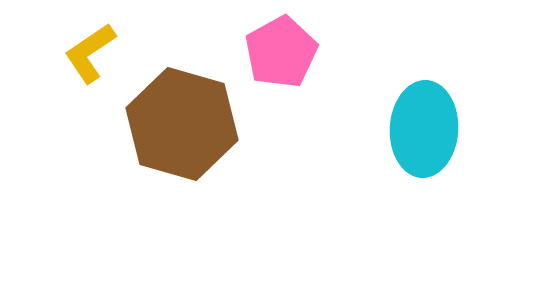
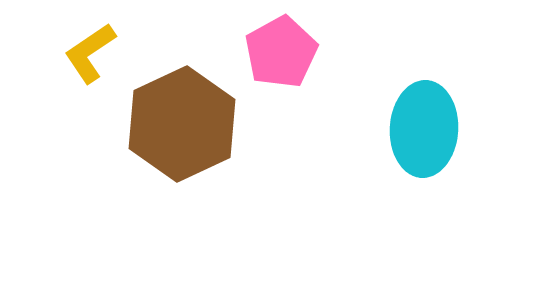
brown hexagon: rotated 19 degrees clockwise
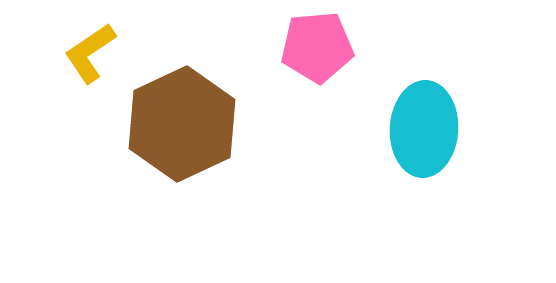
pink pentagon: moved 36 px right, 5 px up; rotated 24 degrees clockwise
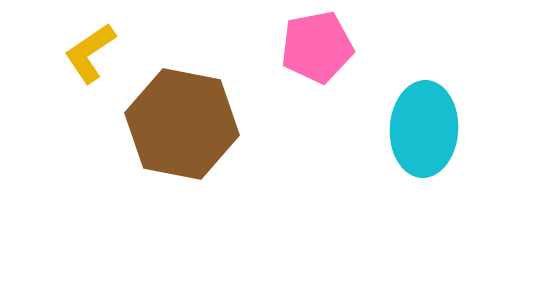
pink pentagon: rotated 6 degrees counterclockwise
brown hexagon: rotated 24 degrees counterclockwise
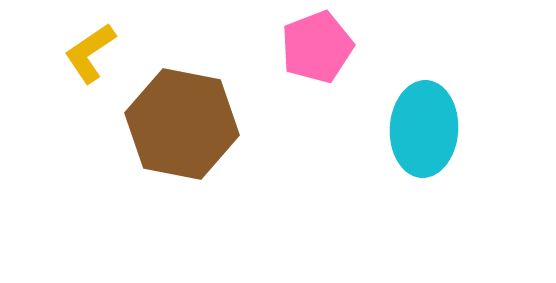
pink pentagon: rotated 10 degrees counterclockwise
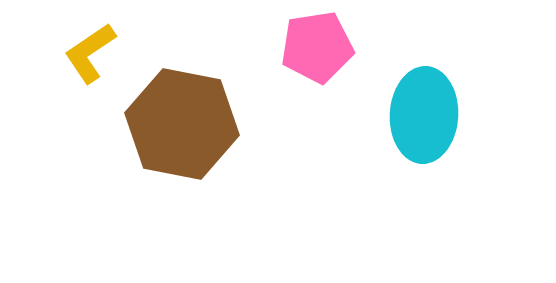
pink pentagon: rotated 12 degrees clockwise
cyan ellipse: moved 14 px up
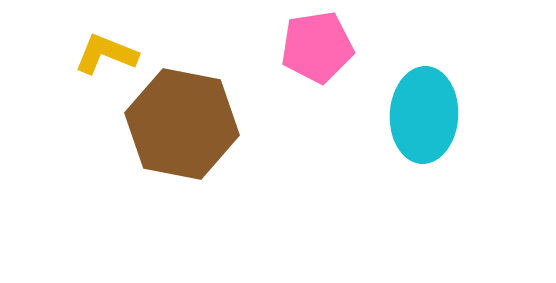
yellow L-shape: moved 16 px right, 1 px down; rotated 56 degrees clockwise
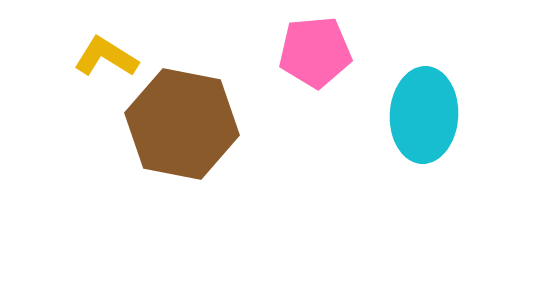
pink pentagon: moved 2 px left, 5 px down; rotated 4 degrees clockwise
yellow L-shape: moved 3 px down; rotated 10 degrees clockwise
